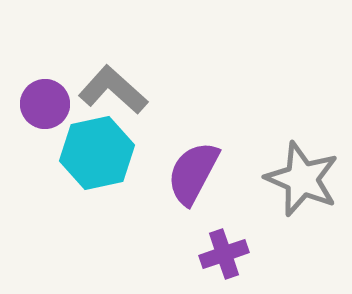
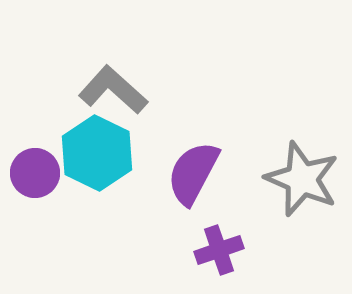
purple circle: moved 10 px left, 69 px down
cyan hexagon: rotated 22 degrees counterclockwise
purple cross: moved 5 px left, 4 px up
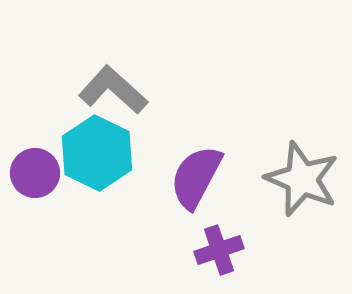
purple semicircle: moved 3 px right, 4 px down
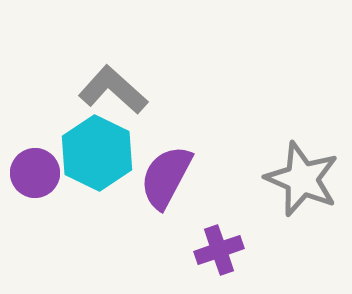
purple semicircle: moved 30 px left
